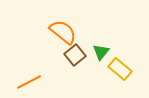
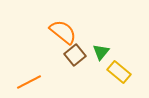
yellow rectangle: moved 1 px left, 3 px down
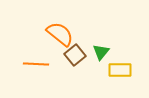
orange semicircle: moved 3 px left, 2 px down
yellow rectangle: moved 1 px right, 2 px up; rotated 40 degrees counterclockwise
orange line: moved 7 px right, 18 px up; rotated 30 degrees clockwise
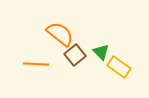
green triangle: rotated 24 degrees counterclockwise
yellow rectangle: moved 1 px left, 3 px up; rotated 35 degrees clockwise
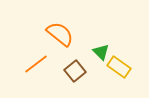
brown square: moved 16 px down
orange line: rotated 40 degrees counterclockwise
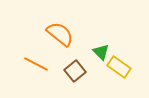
orange line: rotated 65 degrees clockwise
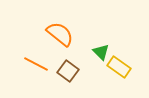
brown square: moved 7 px left; rotated 15 degrees counterclockwise
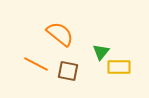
green triangle: rotated 24 degrees clockwise
yellow rectangle: rotated 35 degrees counterclockwise
brown square: rotated 25 degrees counterclockwise
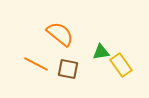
green triangle: rotated 42 degrees clockwise
yellow rectangle: moved 2 px right, 2 px up; rotated 55 degrees clockwise
brown square: moved 2 px up
